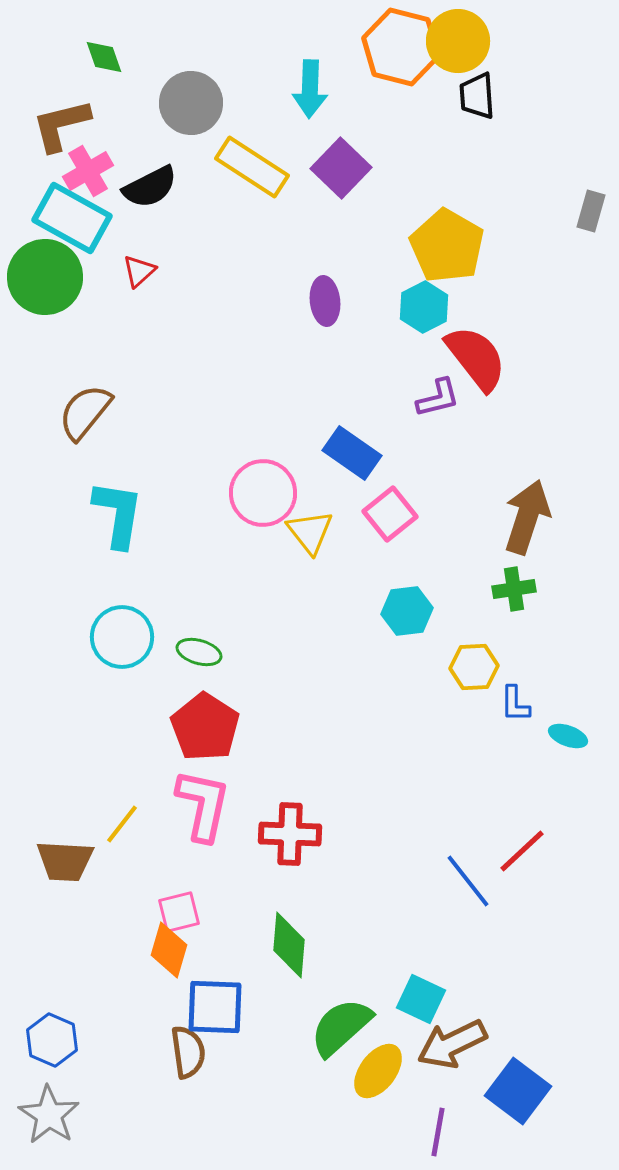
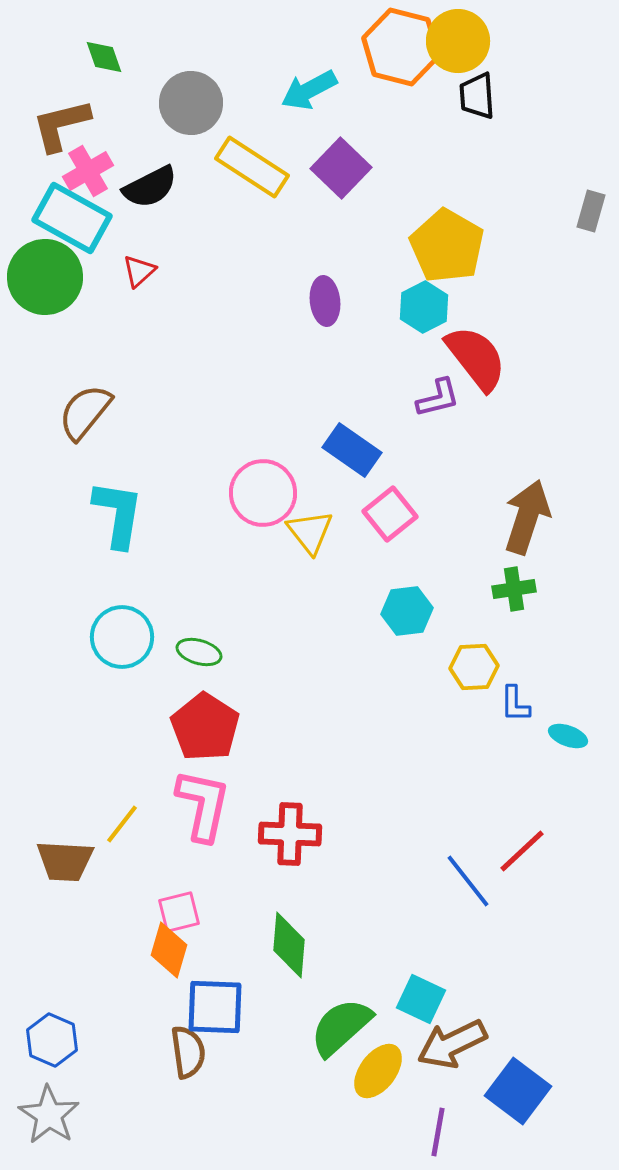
cyan arrow at (310, 89): moved 1 px left, 1 px down; rotated 60 degrees clockwise
blue rectangle at (352, 453): moved 3 px up
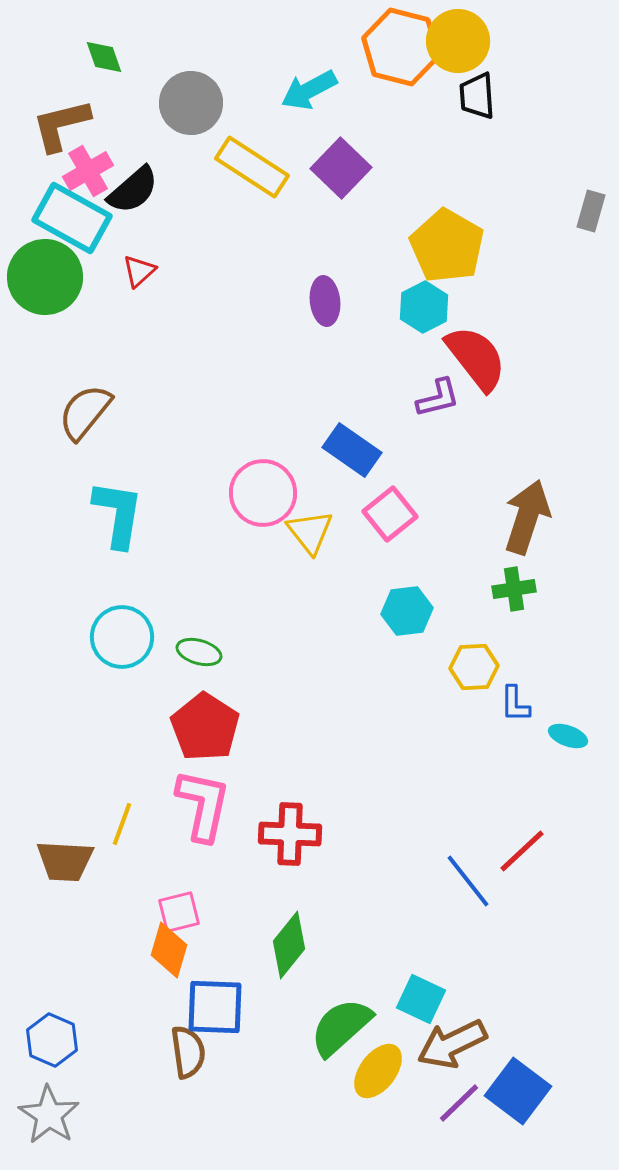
black semicircle at (150, 187): moved 17 px left, 3 px down; rotated 14 degrees counterclockwise
yellow line at (122, 824): rotated 18 degrees counterclockwise
green diamond at (289, 945): rotated 34 degrees clockwise
purple line at (438, 1132): moved 21 px right, 29 px up; rotated 36 degrees clockwise
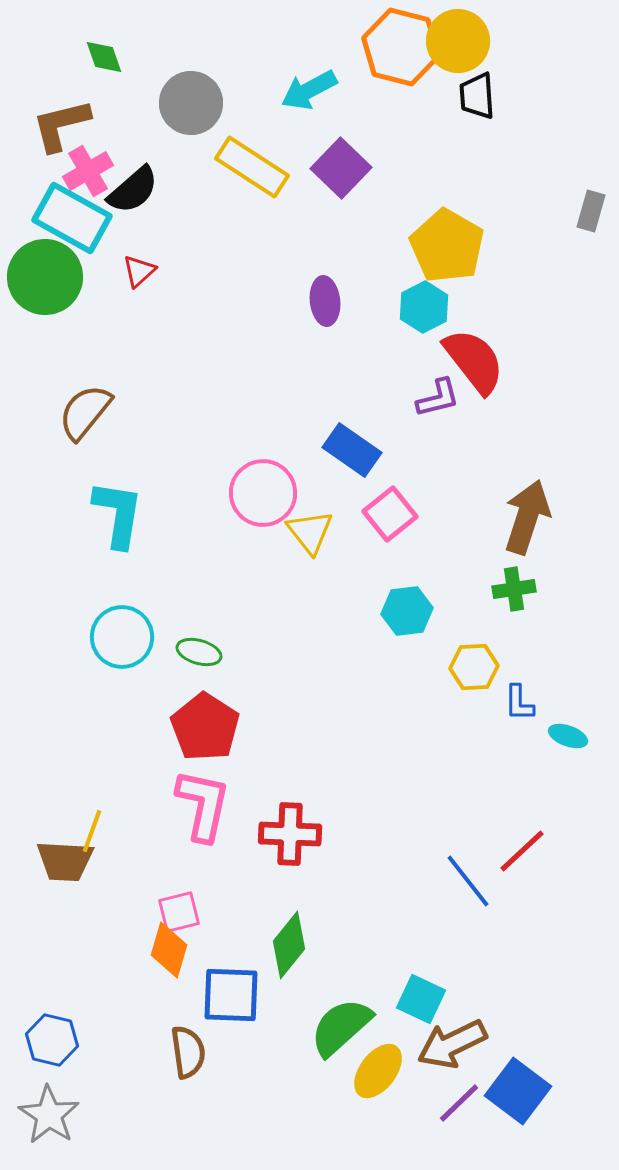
red semicircle at (476, 358): moved 2 px left, 3 px down
blue L-shape at (515, 704): moved 4 px right, 1 px up
yellow line at (122, 824): moved 30 px left, 7 px down
blue square at (215, 1007): moved 16 px right, 12 px up
blue hexagon at (52, 1040): rotated 9 degrees counterclockwise
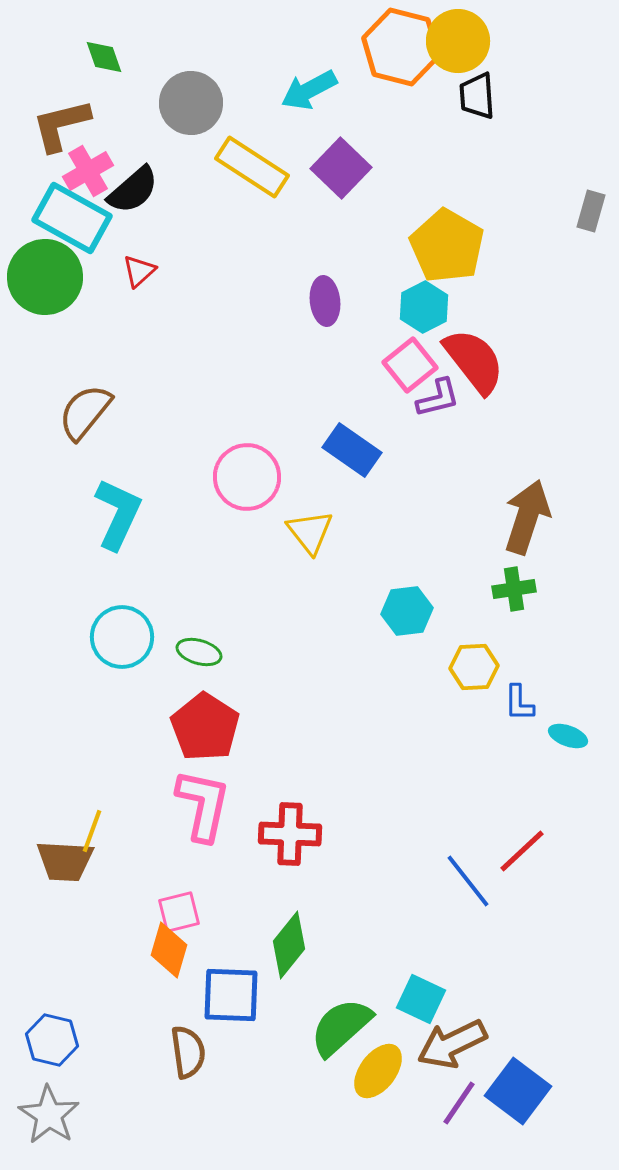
pink circle at (263, 493): moved 16 px left, 16 px up
cyan L-shape at (118, 514): rotated 16 degrees clockwise
pink square at (390, 514): moved 20 px right, 149 px up
purple line at (459, 1103): rotated 12 degrees counterclockwise
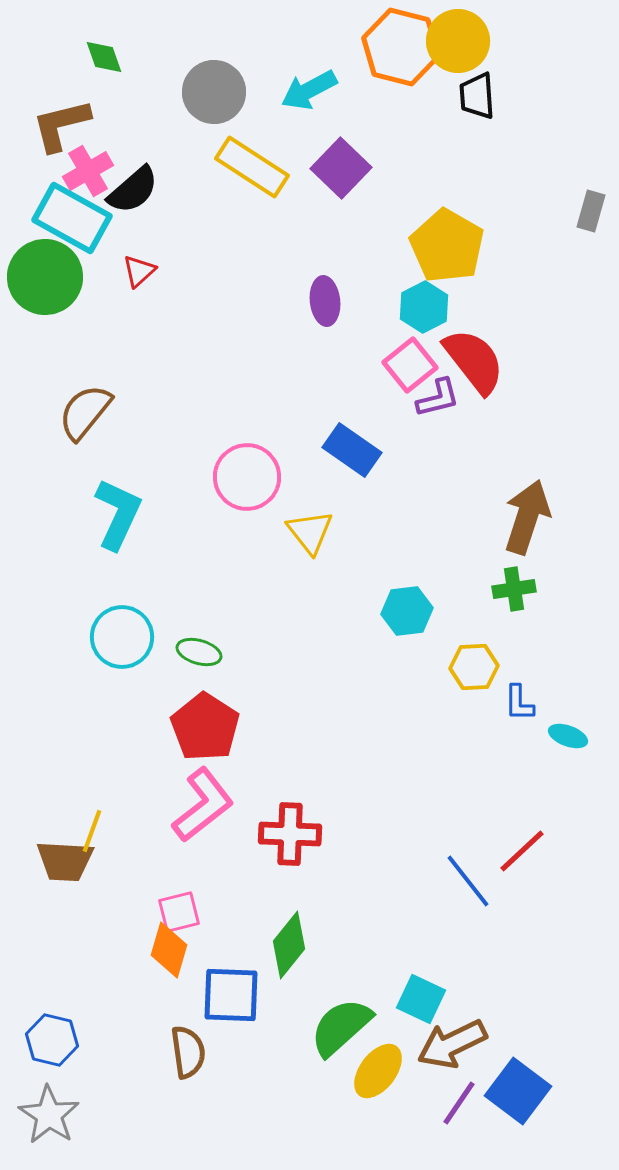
gray circle at (191, 103): moved 23 px right, 11 px up
pink L-shape at (203, 805): rotated 40 degrees clockwise
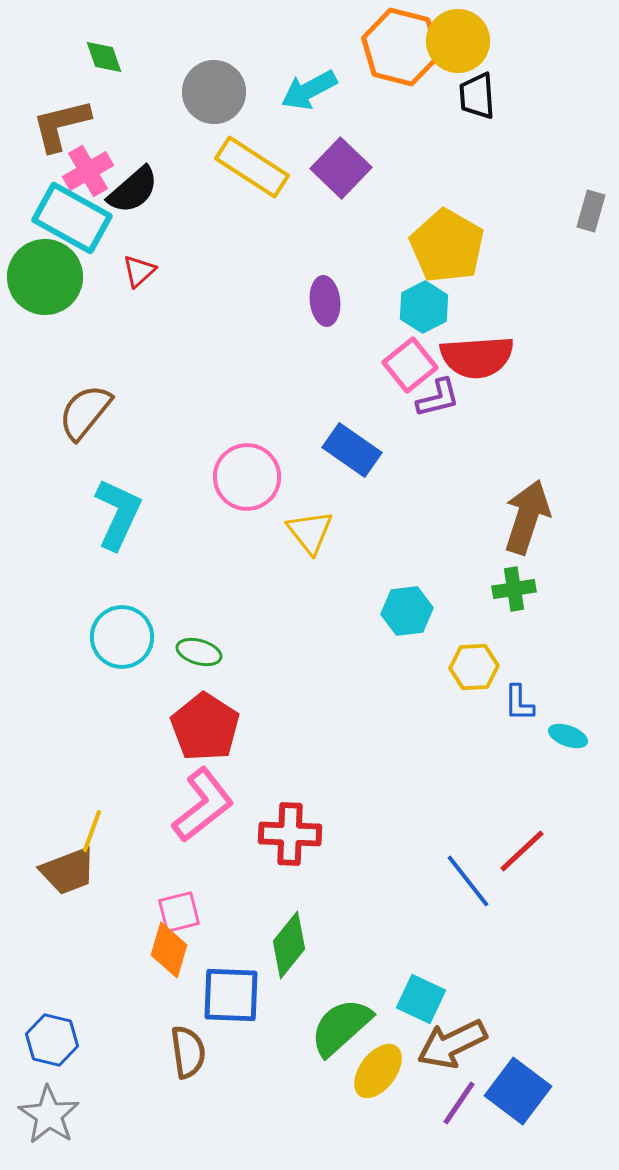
red semicircle at (474, 361): moved 3 px right, 4 px up; rotated 124 degrees clockwise
brown trapezoid at (65, 861): moved 3 px right, 10 px down; rotated 24 degrees counterclockwise
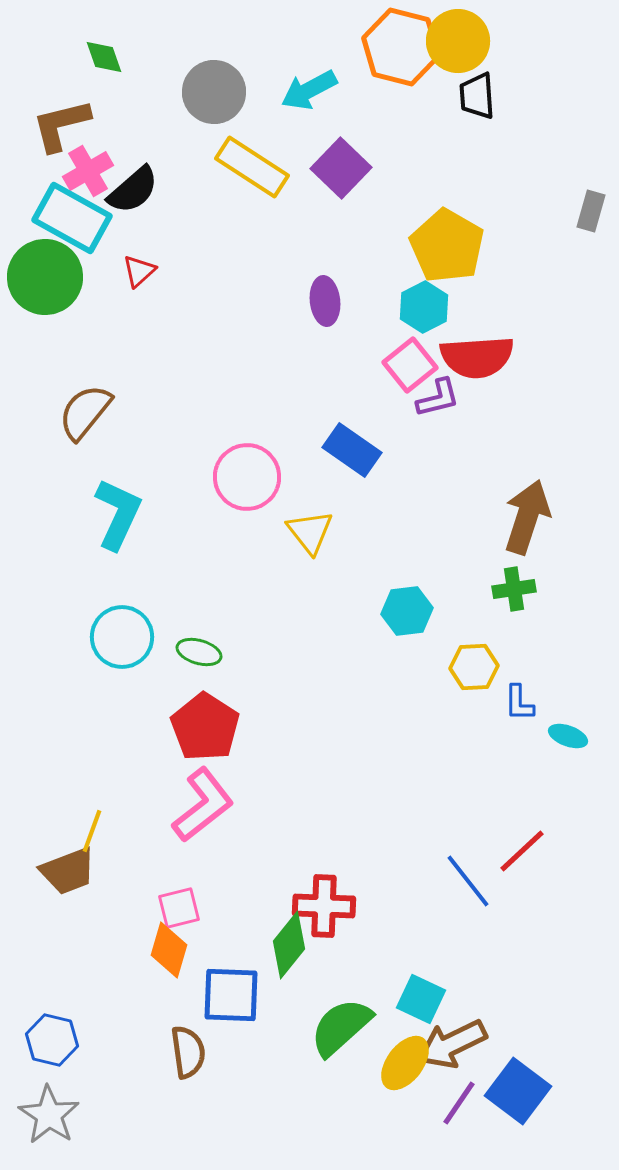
red cross at (290, 834): moved 34 px right, 72 px down
pink square at (179, 912): moved 4 px up
yellow ellipse at (378, 1071): moved 27 px right, 8 px up
